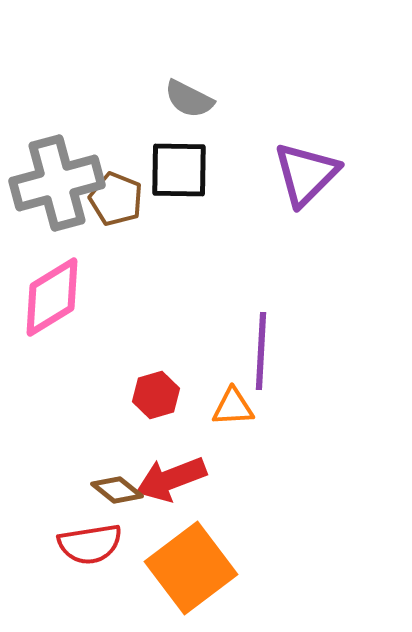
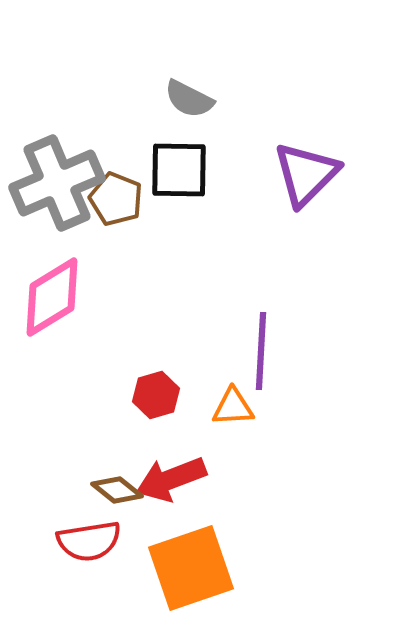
gray cross: rotated 8 degrees counterclockwise
red semicircle: moved 1 px left, 3 px up
orange square: rotated 18 degrees clockwise
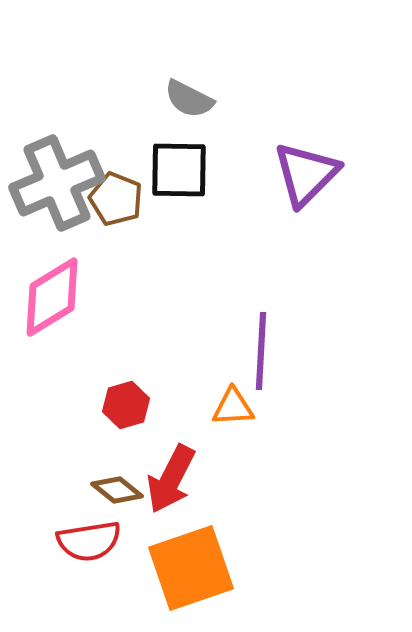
red hexagon: moved 30 px left, 10 px down
red arrow: rotated 42 degrees counterclockwise
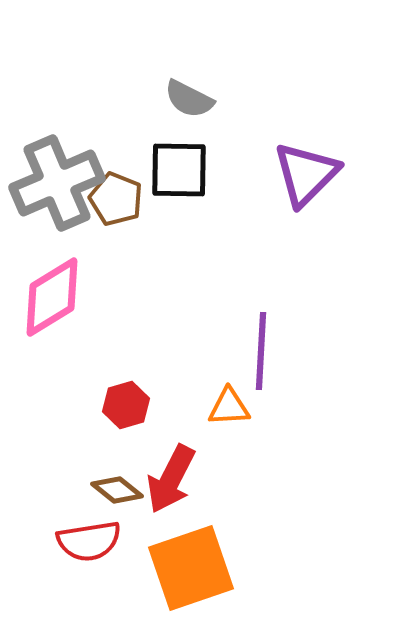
orange triangle: moved 4 px left
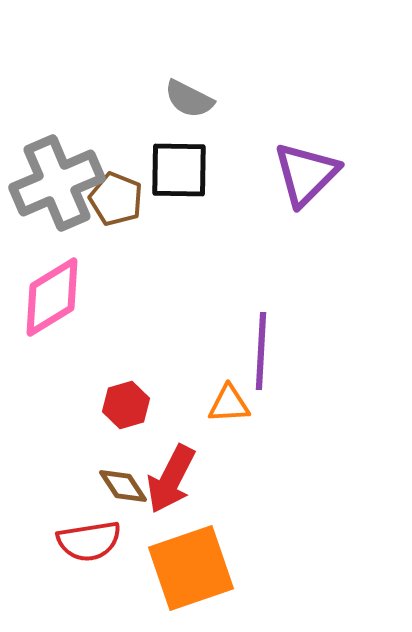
orange triangle: moved 3 px up
brown diamond: moved 6 px right, 4 px up; rotated 18 degrees clockwise
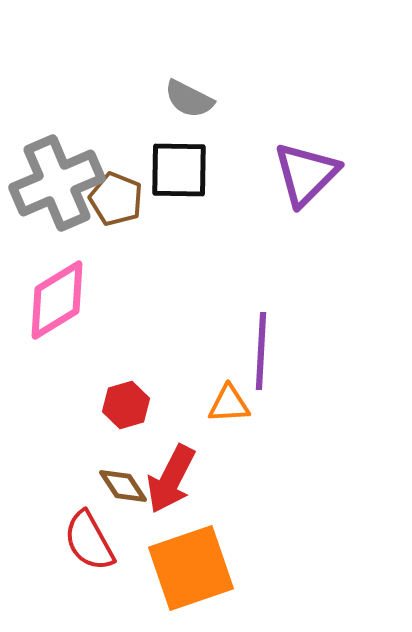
pink diamond: moved 5 px right, 3 px down
red semicircle: rotated 70 degrees clockwise
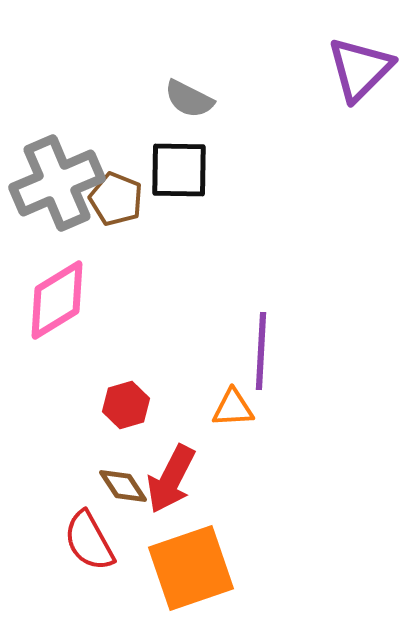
purple triangle: moved 54 px right, 105 px up
orange triangle: moved 4 px right, 4 px down
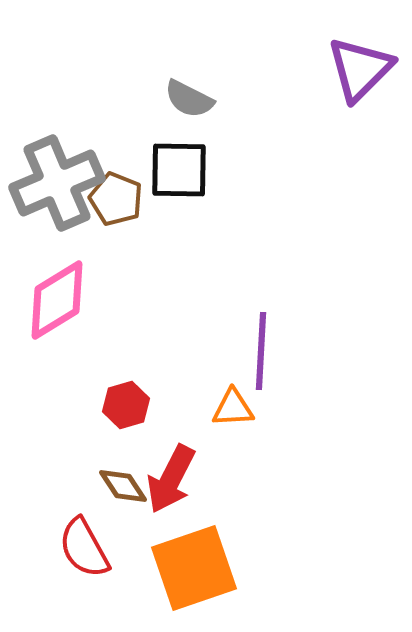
red semicircle: moved 5 px left, 7 px down
orange square: moved 3 px right
